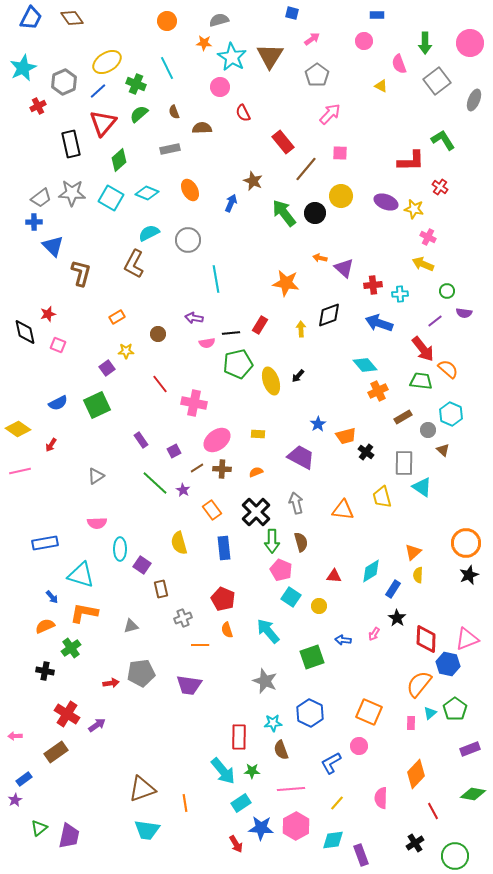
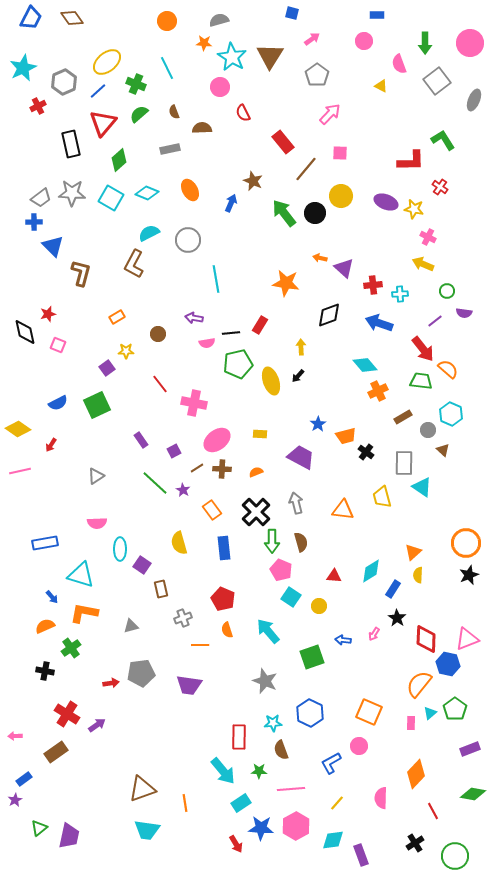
yellow ellipse at (107, 62): rotated 8 degrees counterclockwise
yellow arrow at (301, 329): moved 18 px down
yellow rectangle at (258, 434): moved 2 px right
green star at (252, 771): moved 7 px right
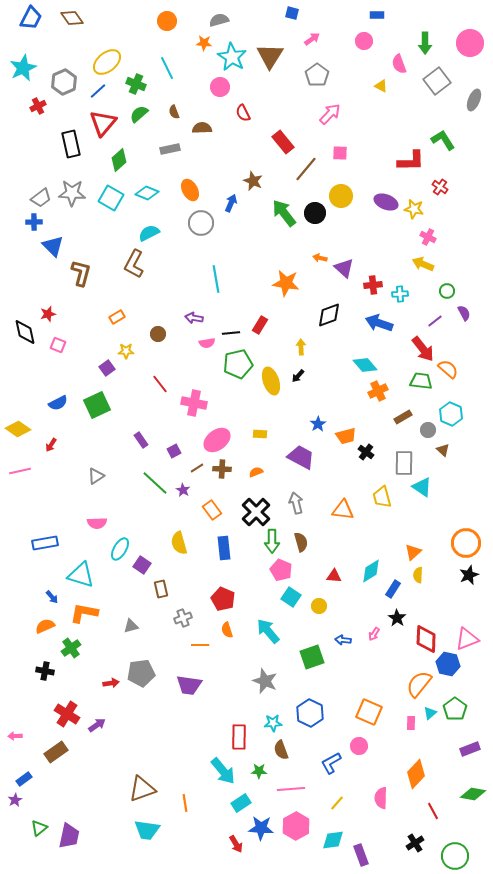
gray circle at (188, 240): moved 13 px right, 17 px up
purple semicircle at (464, 313): rotated 126 degrees counterclockwise
cyan ellipse at (120, 549): rotated 30 degrees clockwise
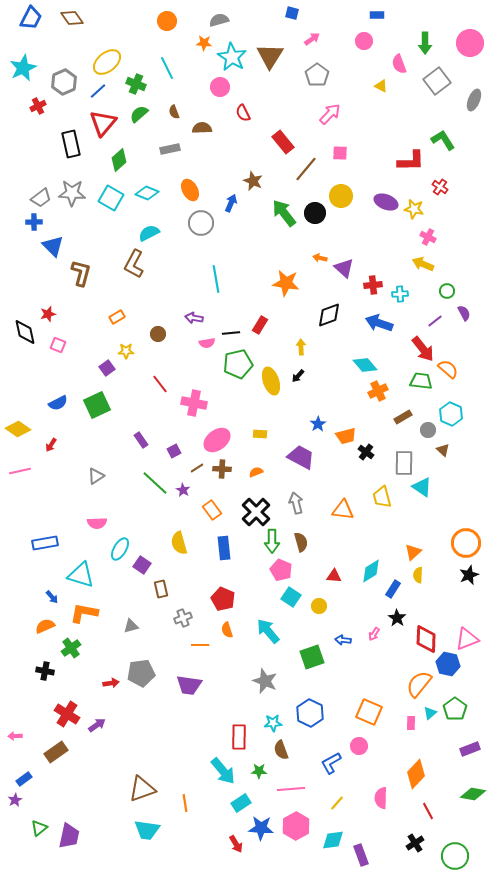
red line at (433, 811): moved 5 px left
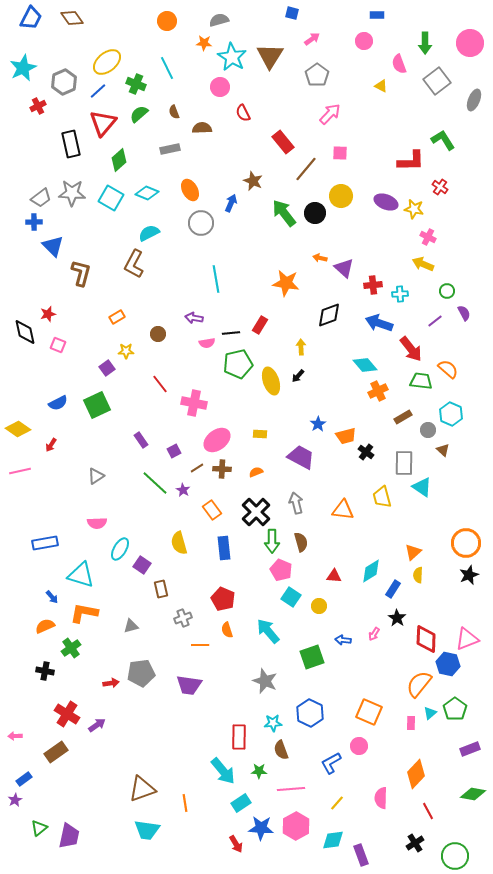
red arrow at (423, 349): moved 12 px left
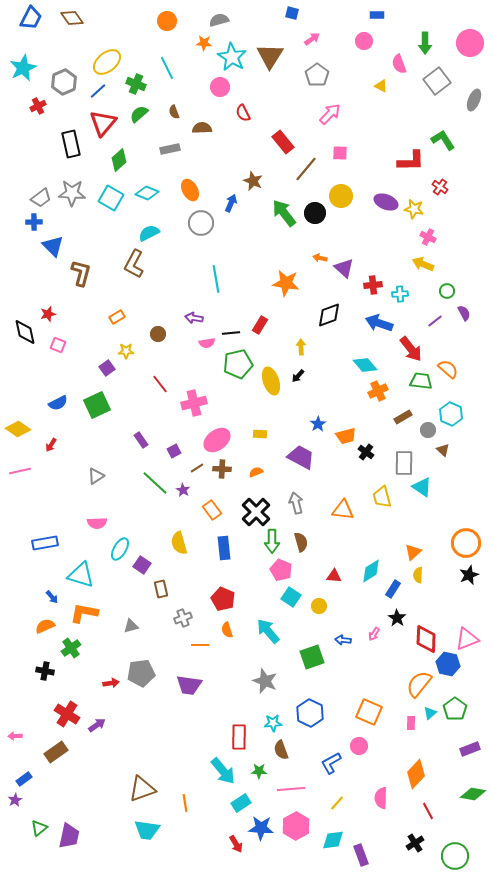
pink cross at (194, 403): rotated 25 degrees counterclockwise
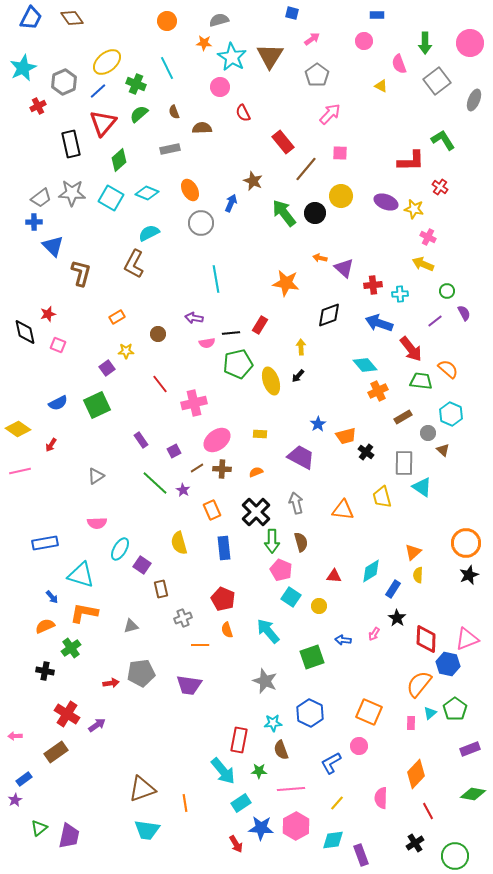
gray circle at (428, 430): moved 3 px down
orange rectangle at (212, 510): rotated 12 degrees clockwise
red rectangle at (239, 737): moved 3 px down; rotated 10 degrees clockwise
